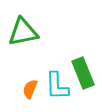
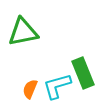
cyan L-shape: rotated 76 degrees clockwise
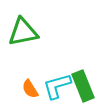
green rectangle: moved 13 px down
orange semicircle: rotated 54 degrees counterclockwise
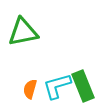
orange semicircle: rotated 48 degrees clockwise
